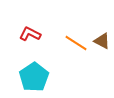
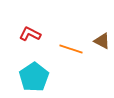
orange line: moved 5 px left, 6 px down; rotated 15 degrees counterclockwise
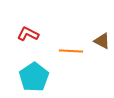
red L-shape: moved 2 px left
orange line: moved 2 px down; rotated 15 degrees counterclockwise
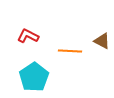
red L-shape: moved 2 px down
orange line: moved 1 px left
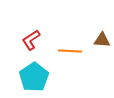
red L-shape: moved 3 px right, 4 px down; rotated 60 degrees counterclockwise
brown triangle: moved 1 px up; rotated 24 degrees counterclockwise
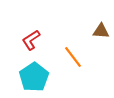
brown triangle: moved 1 px left, 9 px up
orange line: moved 3 px right, 6 px down; rotated 50 degrees clockwise
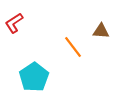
red L-shape: moved 17 px left, 17 px up
orange line: moved 10 px up
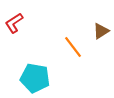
brown triangle: rotated 36 degrees counterclockwise
cyan pentagon: moved 1 px right, 1 px down; rotated 28 degrees counterclockwise
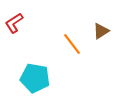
orange line: moved 1 px left, 3 px up
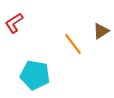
orange line: moved 1 px right
cyan pentagon: moved 3 px up
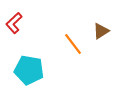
red L-shape: rotated 10 degrees counterclockwise
cyan pentagon: moved 6 px left, 5 px up
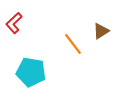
cyan pentagon: moved 2 px right, 2 px down
